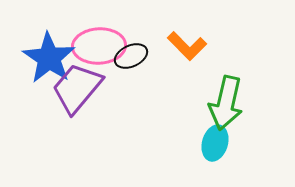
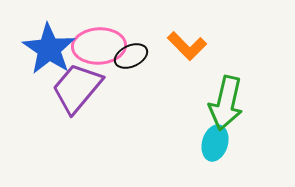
blue star: moved 9 px up
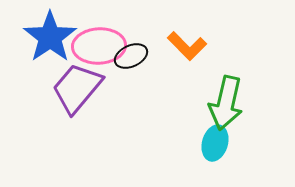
blue star: moved 1 px right, 12 px up; rotated 4 degrees clockwise
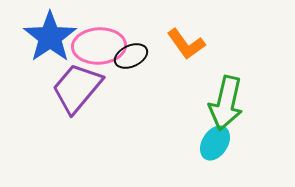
orange L-shape: moved 1 px left, 2 px up; rotated 9 degrees clockwise
cyan ellipse: rotated 16 degrees clockwise
